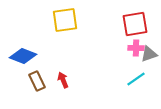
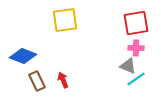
red square: moved 1 px right, 1 px up
gray triangle: moved 21 px left, 12 px down; rotated 42 degrees clockwise
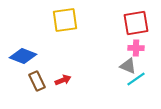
red arrow: rotated 91 degrees clockwise
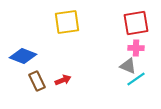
yellow square: moved 2 px right, 2 px down
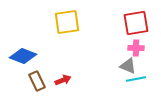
cyan line: rotated 24 degrees clockwise
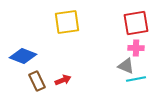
gray triangle: moved 2 px left
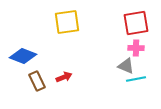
red arrow: moved 1 px right, 3 px up
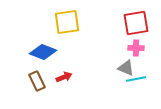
blue diamond: moved 20 px right, 4 px up
gray triangle: moved 2 px down
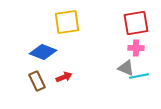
cyan line: moved 3 px right, 3 px up
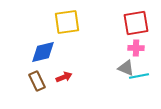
blue diamond: rotated 36 degrees counterclockwise
